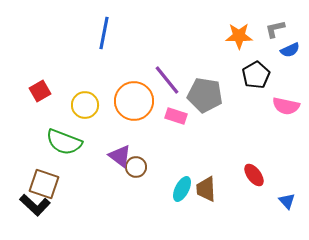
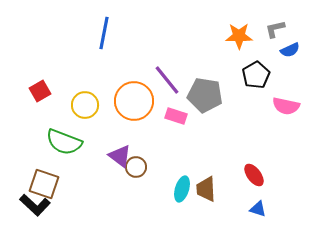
cyan ellipse: rotated 10 degrees counterclockwise
blue triangle: moved 29 px left, 8 px down; rotated 30 degrees counterclockwise
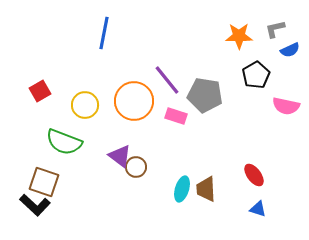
brown square: moved 2 px up
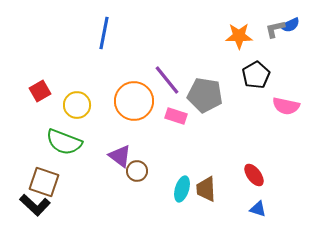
blue semicircle: moved 25 px up
yellow circle: moved 8 px left
brown circle: moved 1 px right, 4 px down
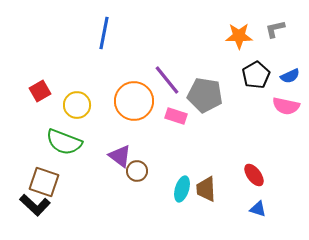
blue semicircle: moved 51 px down
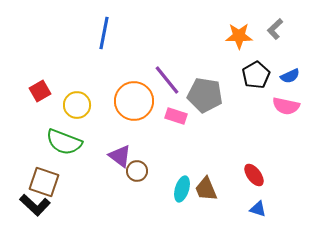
gray L-shape: rotated 30 degrees counterclockwise
brown trapezoid: rotated 20 degrees counterclockwise
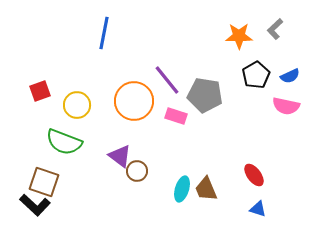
red square: rotated 10 degrees clockwise
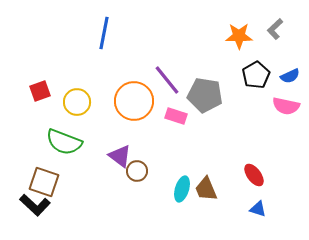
yellow circle: moved 3 px up
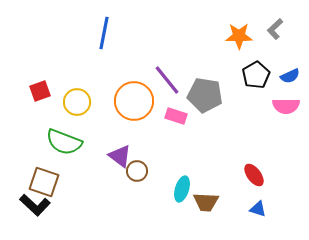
pink semicircle: rotated 12 degrees counterclockwise
brown trapezoid: moved 13 px down; rotated 64 degrees counterclockwise
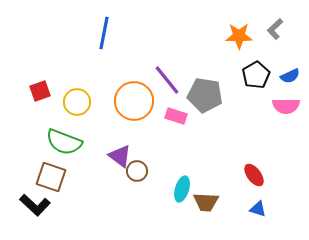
brown square: moved 7 px right, 5 px up
